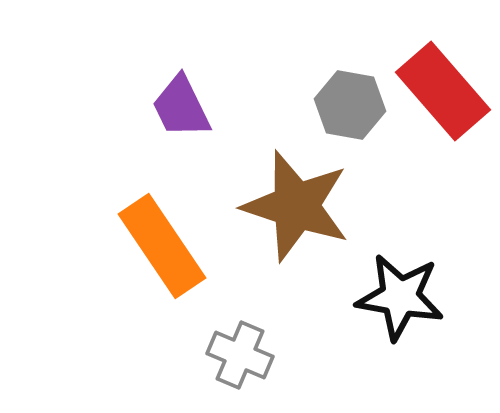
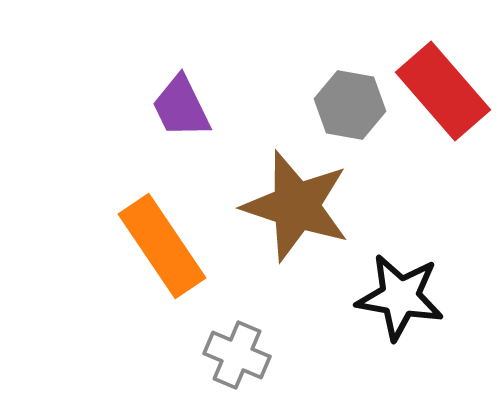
gray cross: moved 3 px left
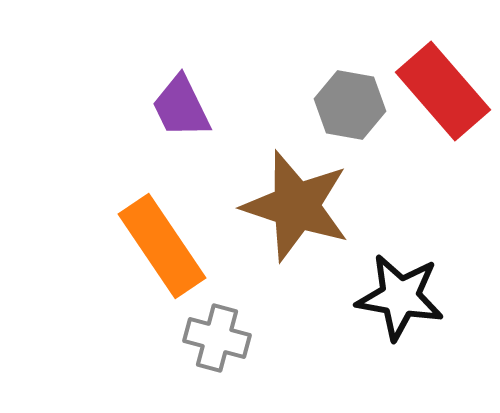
gray cross: moved 20 px left, 17 px up; rotated 8 degrees counterclockwise
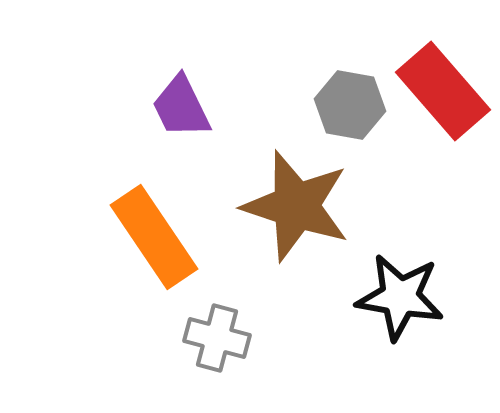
orange rectangle: moved 8 px left, 9 px up
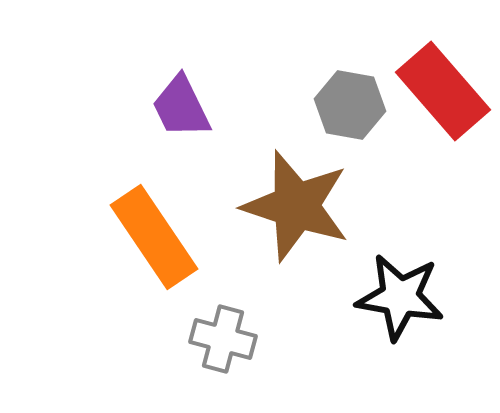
gray cross: moved 6 px right, 1 px down
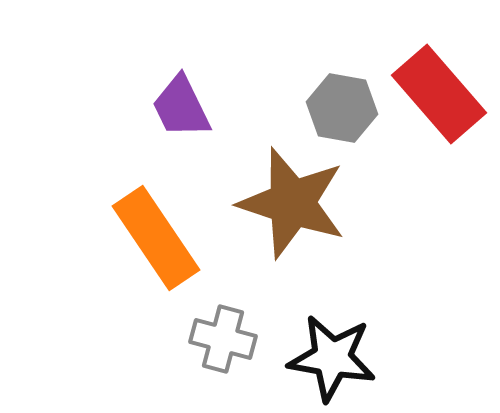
red rectangle: moved 4 px left, 3 px down
gray hexagon: moved 8 px left, 3 px down
brown star: moved 4 px left, 3 px up
orange rectangle: moved 2 px right, 1 px down
black star: moved 68 px left, 61 px down
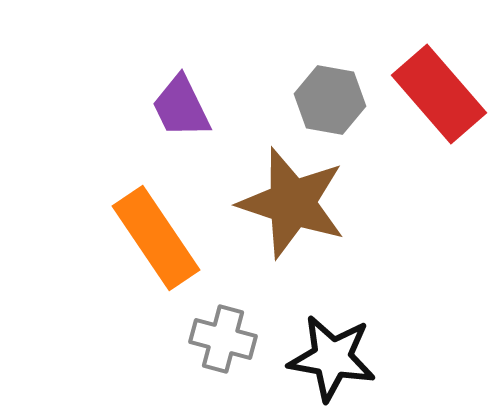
gray hexagon: moved 12 px left, 8 px up
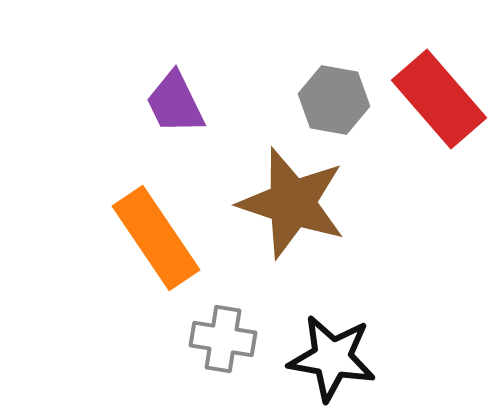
red rectangle: moved 5 px down
gray hexagon: moved 4 px right
purple trapezoid: moved 6 px left, 4 px up
gray cross: rotated 6 degrees counterclockwise
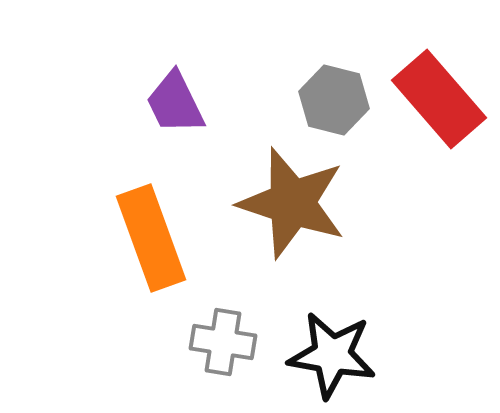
gray hexagon: rotated 4 degrees clockwise
orange rectangle: moved 5 px left; rotated 14 degrees clockwise
gray cross: moved 3 px down
black star: moved 3 px up
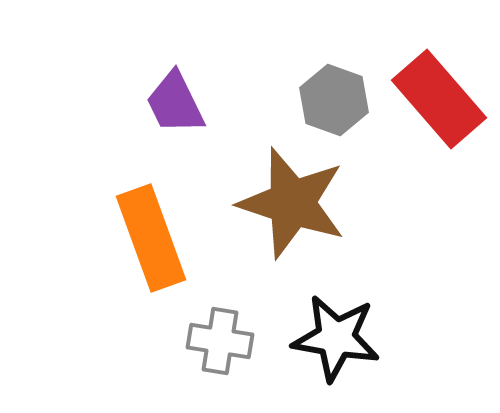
gray hexagon: rotated 6 degrees clockwise
gray cross: moved 3 px left, 1 px up
black star: moved 4 px right, 17 px up
